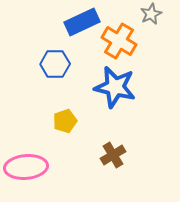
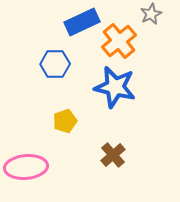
orange cross: rotated 20 degrees clockwise
brown cross: rotated 10 degrees counterclockwise
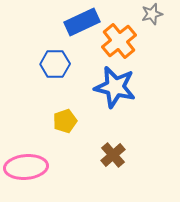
gray star: moved 1 px right; rotated 10 degrees clockwise
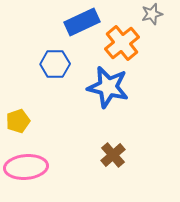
orange cross: moved 3 px right, 2 px down
blue star: moved 7 px left
yellow pentagon: moved 47 px left
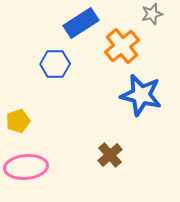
blue rectangle: moved 1 px left, 1 px down; rotated 8 degrees counterclockwise
orange cross: moved 3 px down
blue star: moved 33 px right, 8 px down
brown cross: moved 3 px left
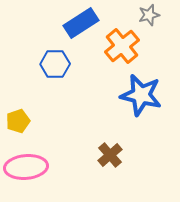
gray star: moved 3 px left, 1 px down
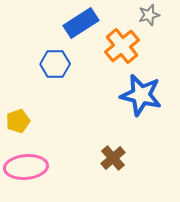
brown cross: moved 3 px right, 3 px down
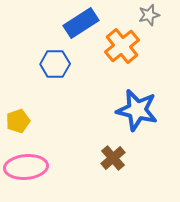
blue star: moved 4 px left, 15 px down
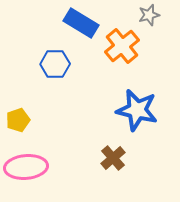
blue rectangle: rotated 64 degrees clockwise
yellow pentagon: moved 1 px up
